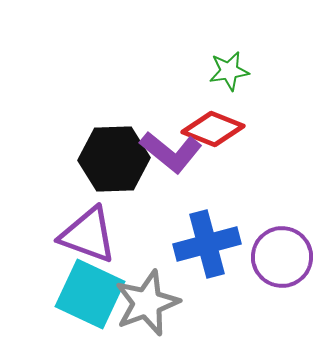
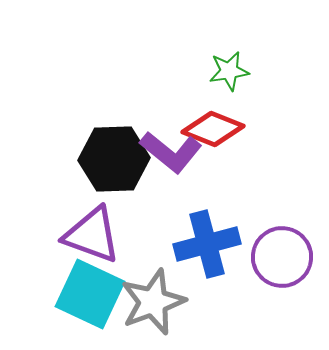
purple triangle: moved 4 px right
gray star: moved 6 px right, 1 px up
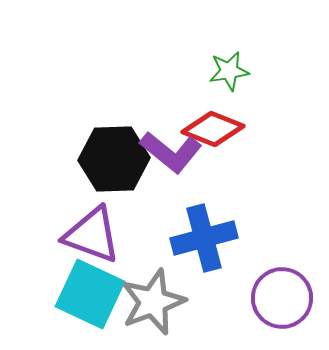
blue cross: moved 3 px left, 6 px up
purple circle: moved 41 px down
